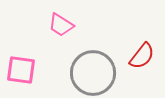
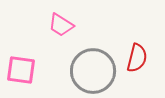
red semicircle: moved 5 px left, 2 px down; rotated 24 degrees counterclockwise
gray circle: moved 2 px up
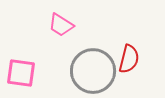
red semicircle: moved 8 px left, 1 px down
pink square: moved 3 px down
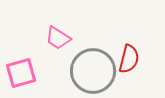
pink trapezoid: moved 3 px left, 13 px down
pink square: rotated 24 degrees counterclockwise
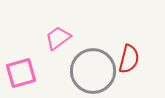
pink trapezoid: rotated 112 degrees clockwise
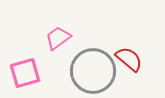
red semicircle: rotated 64 degrees counterclockwise
pink square: moved 4 px right
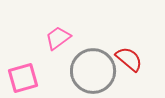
pink square: moved 2 px left, 5 px down
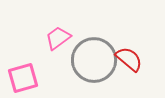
gray circle: moved 1 px right, 11 px up
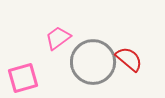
gray circle: moved 1 px left, 2 px down
